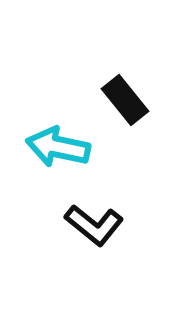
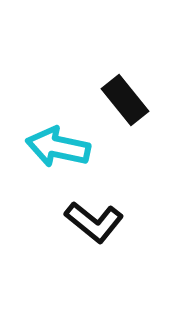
black L-shape: moved 3 px up
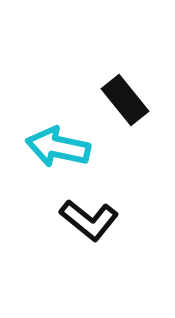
black L-shape: moved 5 px left, 2 px up
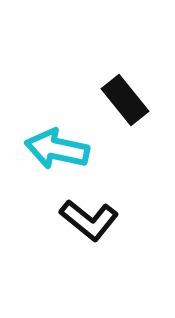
cyan arrow: moved 1 px left, 2 px down
